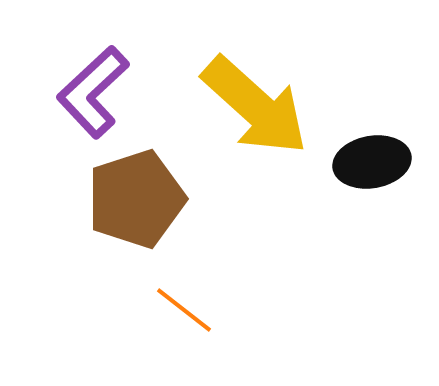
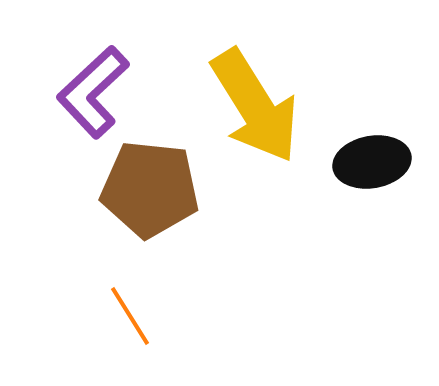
yellow arrow: rotated 16 degrees clockwise
brown pentagon: moved 14 px right, 10 px up; rotated 24 degrees clockwise
orange line: moved 54 px left, 6 px down; rotated 20 degrees clockwise
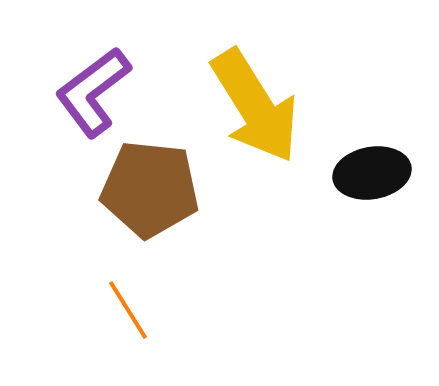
purple L-shape: rotated 6 degrees clockwise
black ellipse: moved 11 px down
orange line: moved 2 px left, 6 px up
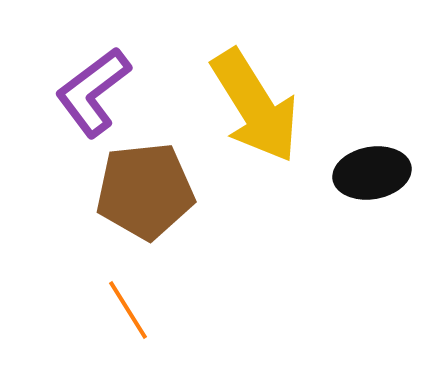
brown pentagon: moved 5 px left, 2 px down; rotated 12 degrees counterclockwise
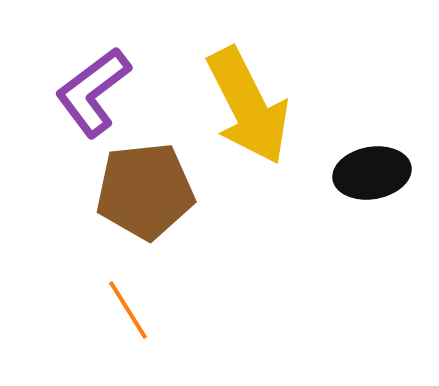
yellow arrow: moved 7 px left; rotated 5 degrees clockwise
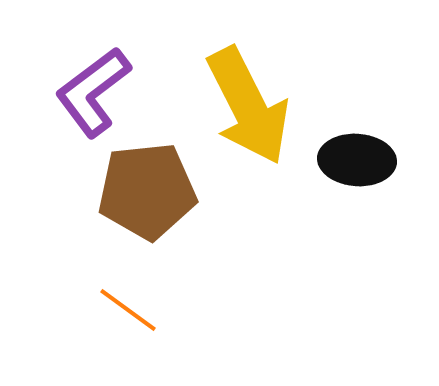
black ellipse: moved 15 px left, 13 px up; rotated 14 degrees clockwise
brown pentagon: moved 2 px right
orange line: rotated 22 degrees counterclockwise
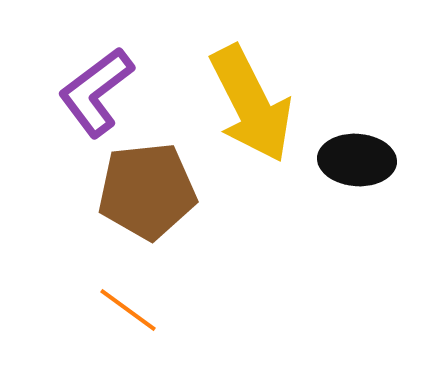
purple L-shape: moved 3 px right
yellow arrow: moved 3 px right, 2 px up
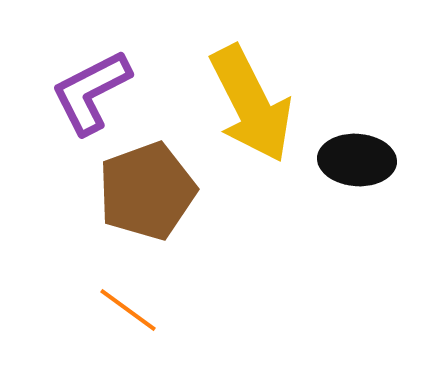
purple L-shape: moved 5 px left; rotated 10 degrees clockwise
brown pentagon: rotated 14 degrees counterclockwise
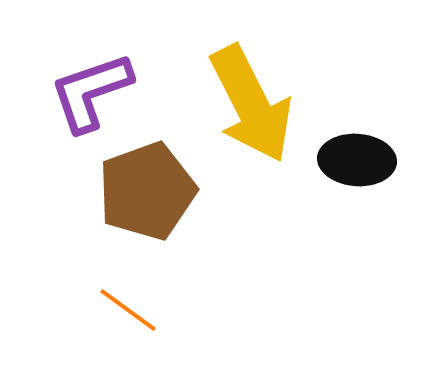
purple L-shape: rotated 8 degrees clockwise
